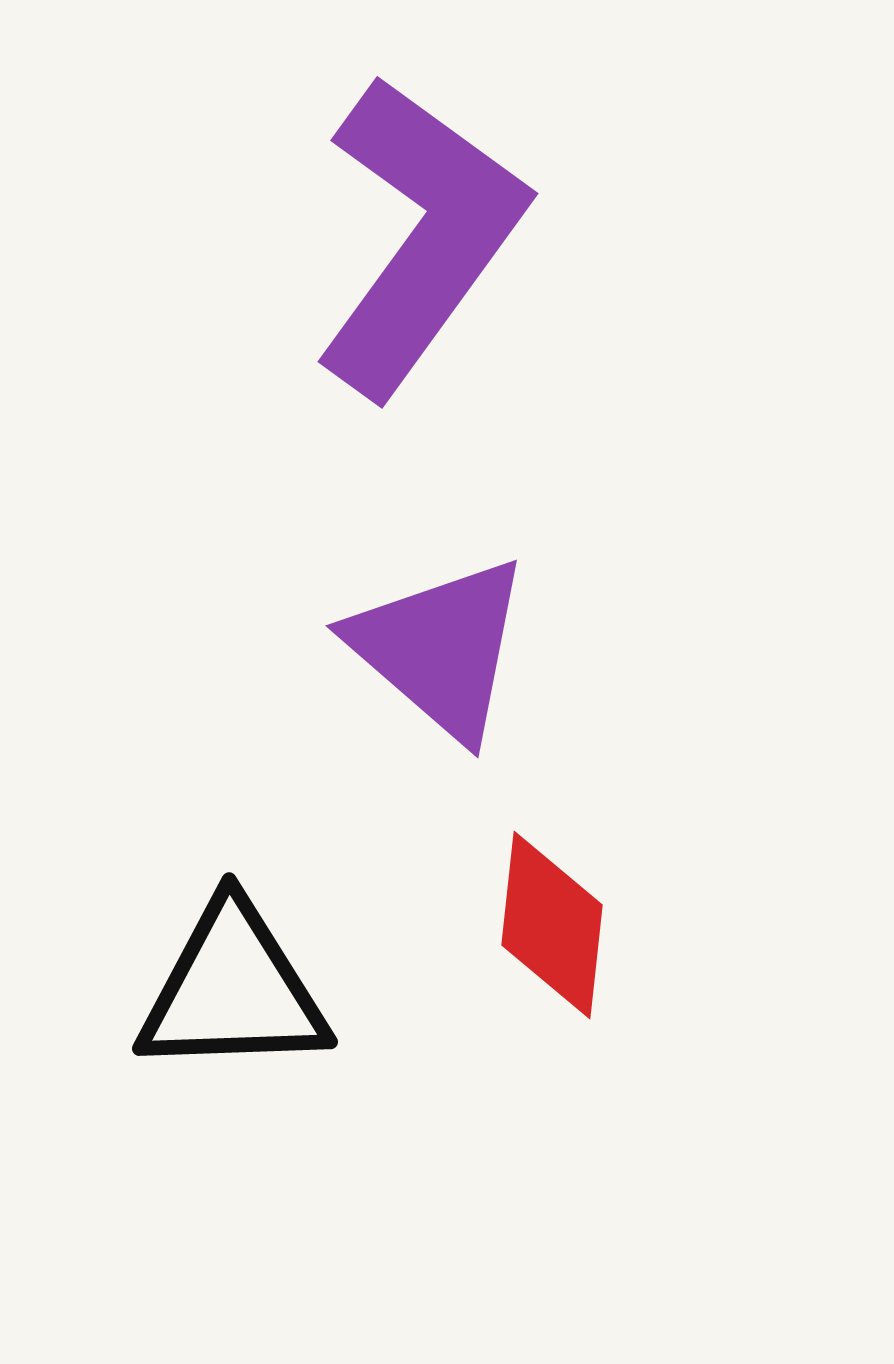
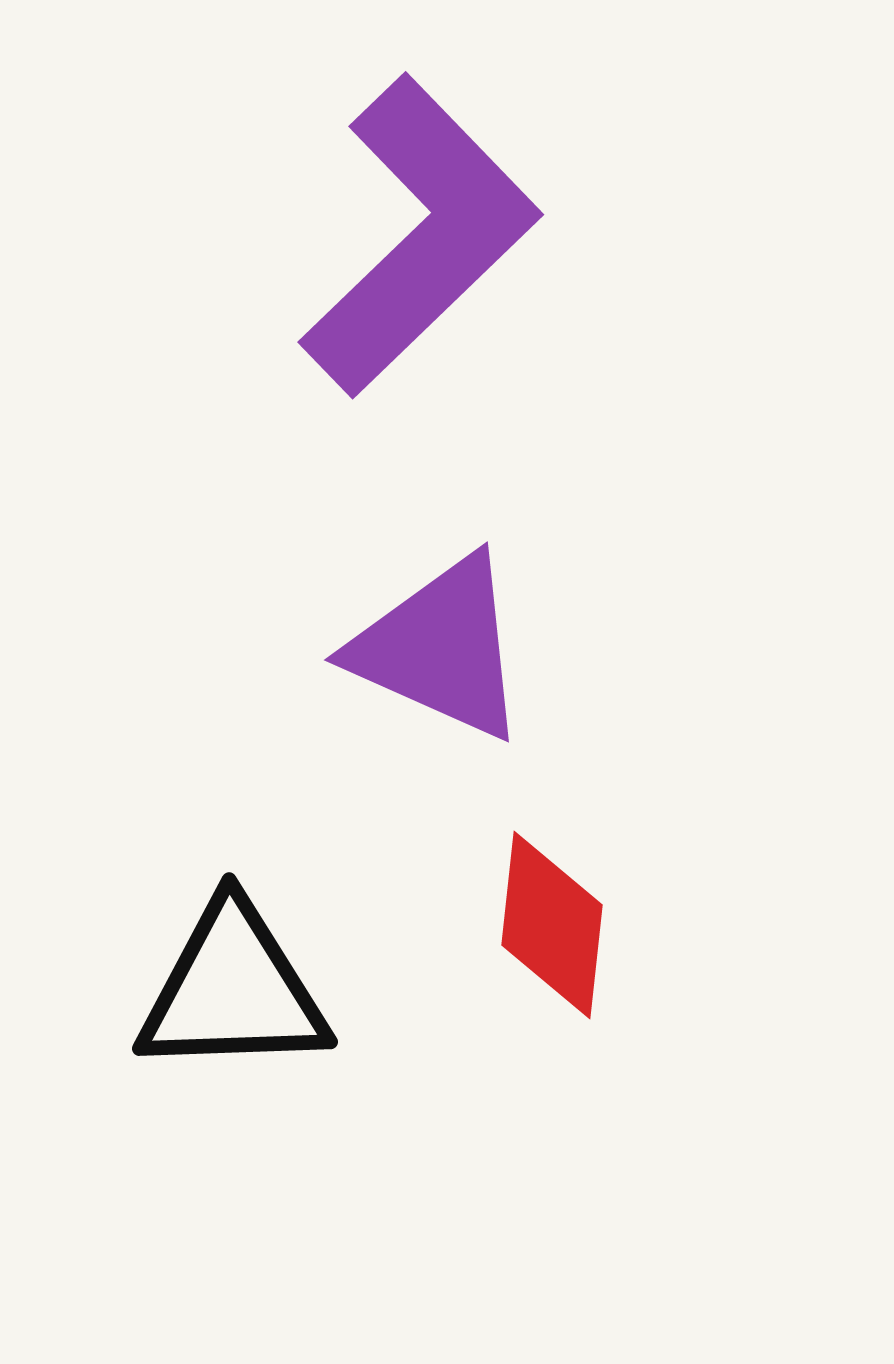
purple L-shape: rotated 10 degrees clockwise
purple triangle: rotated 17 degrees counterclockwise
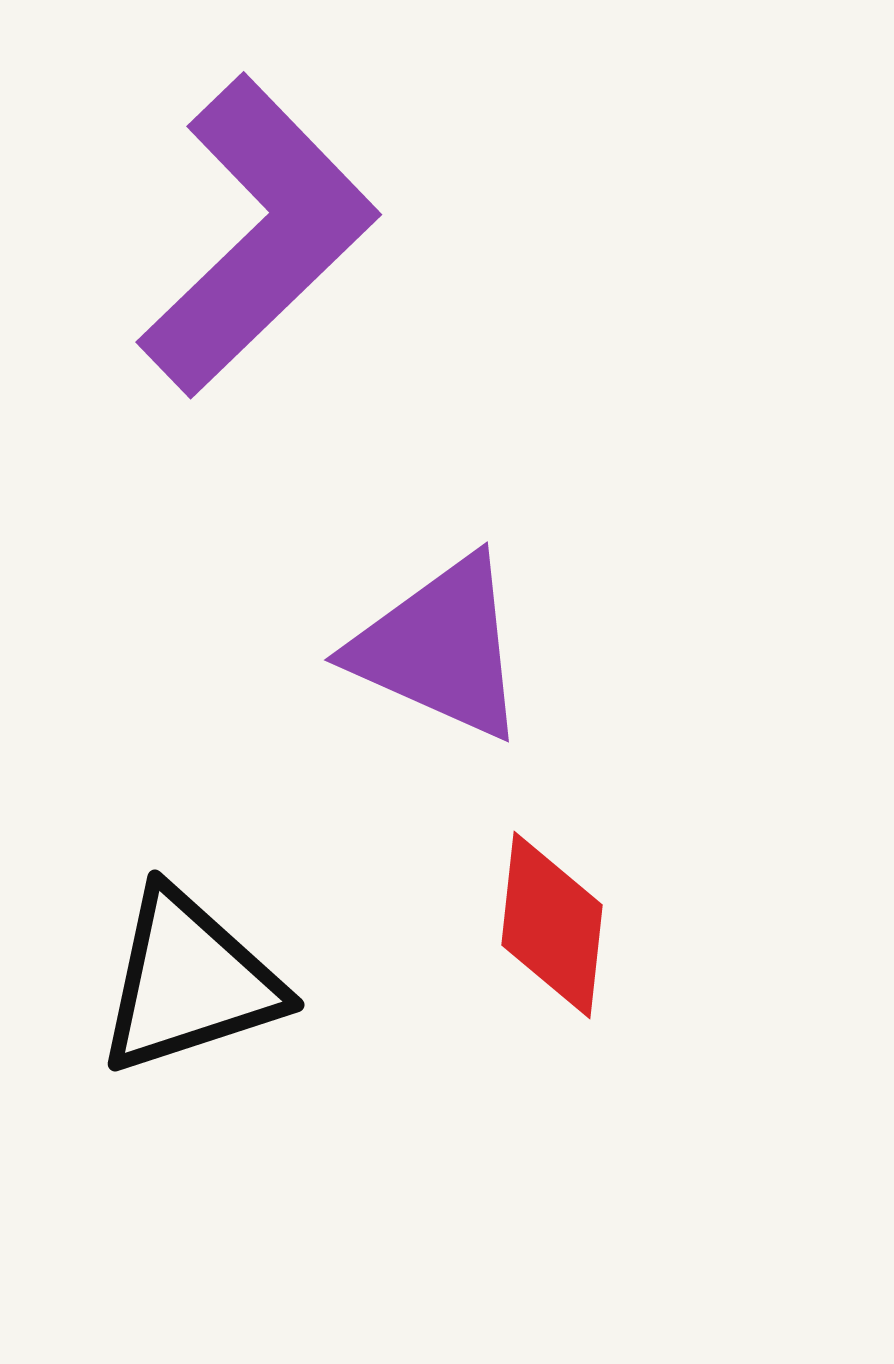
purple L-shape: moved 162 px left
black triangle: moved 44 px left, 8 px up; rotated 16 degrees counterclockwise
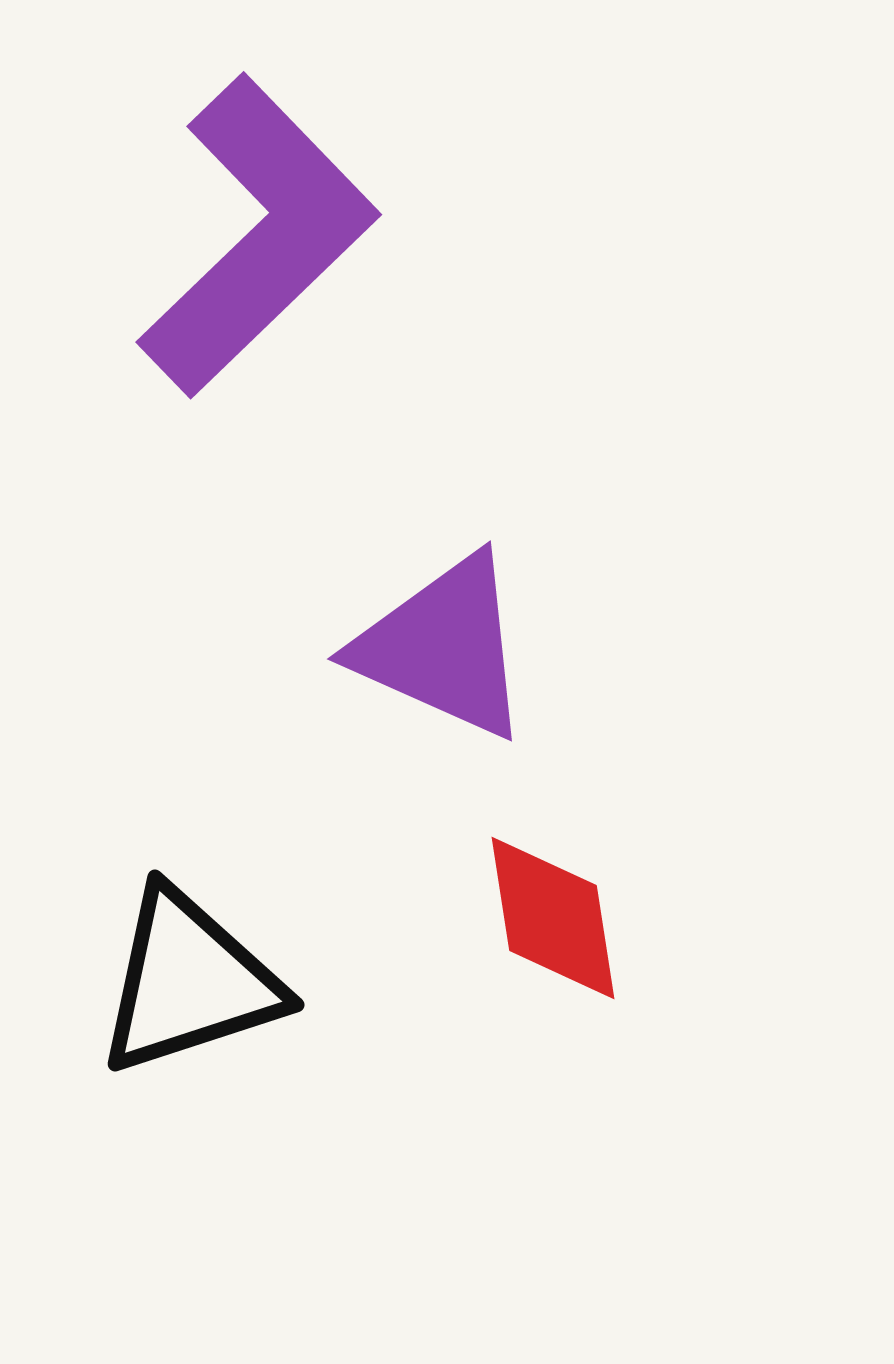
purple triangle: moved 3 px right, 1 px up
red diamond: moved 1 px right, 7 px up; rotated 15 degrees counterclockwise
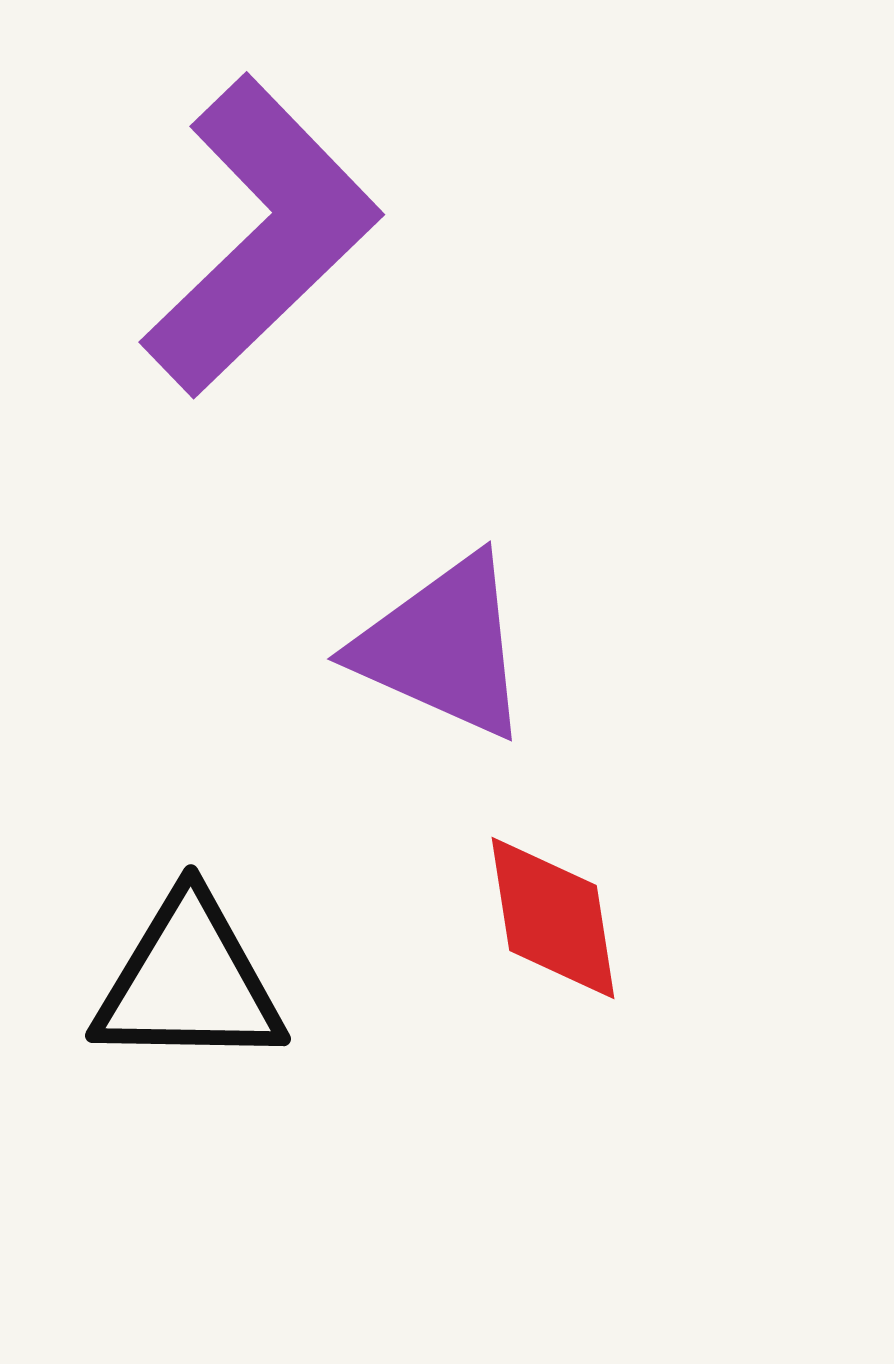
purple L-shape: moved 3 px right
black triangle: rotated 19 degrees clockwise
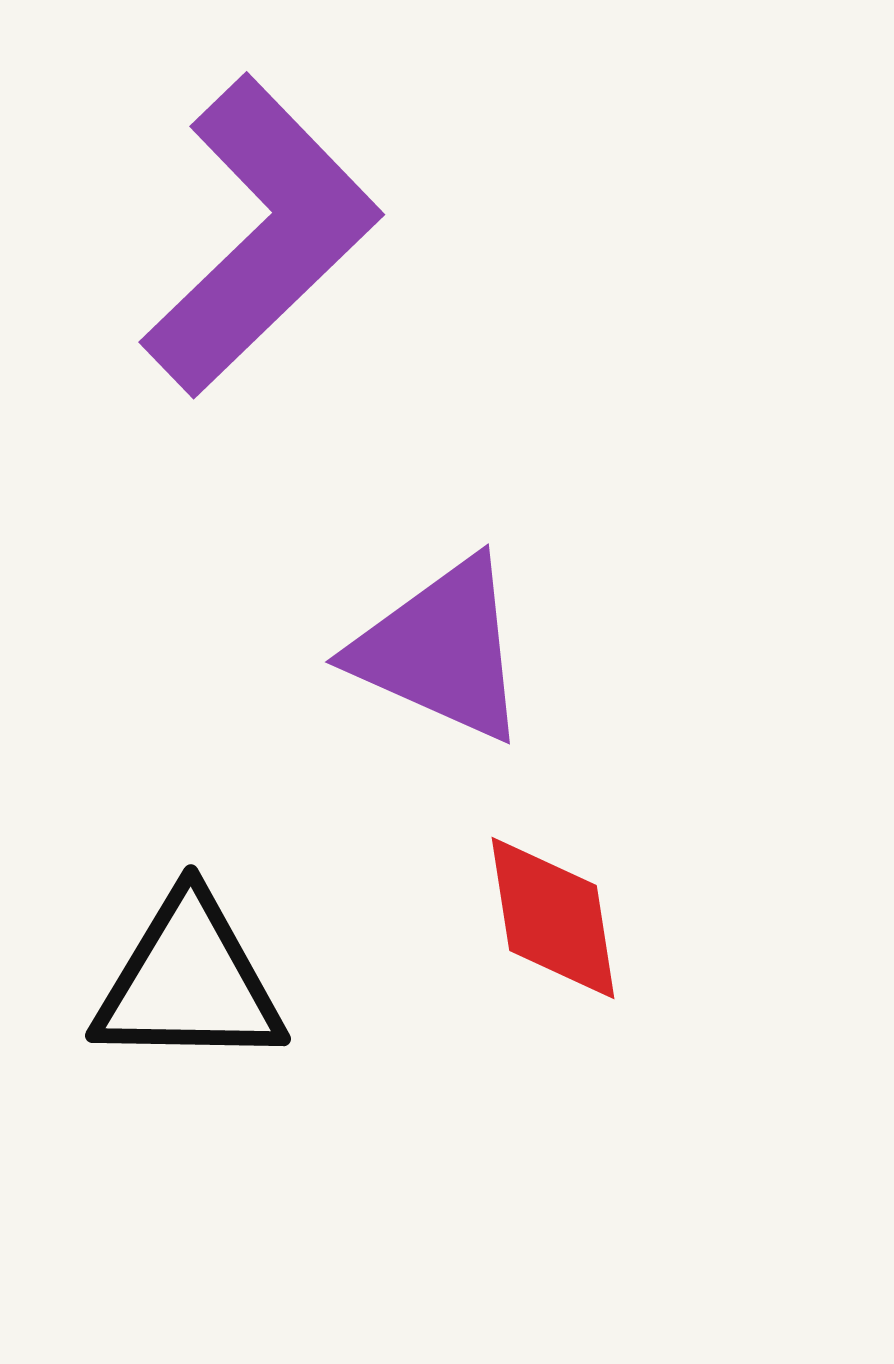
purple triangle: moved 2 px left, 3 px down
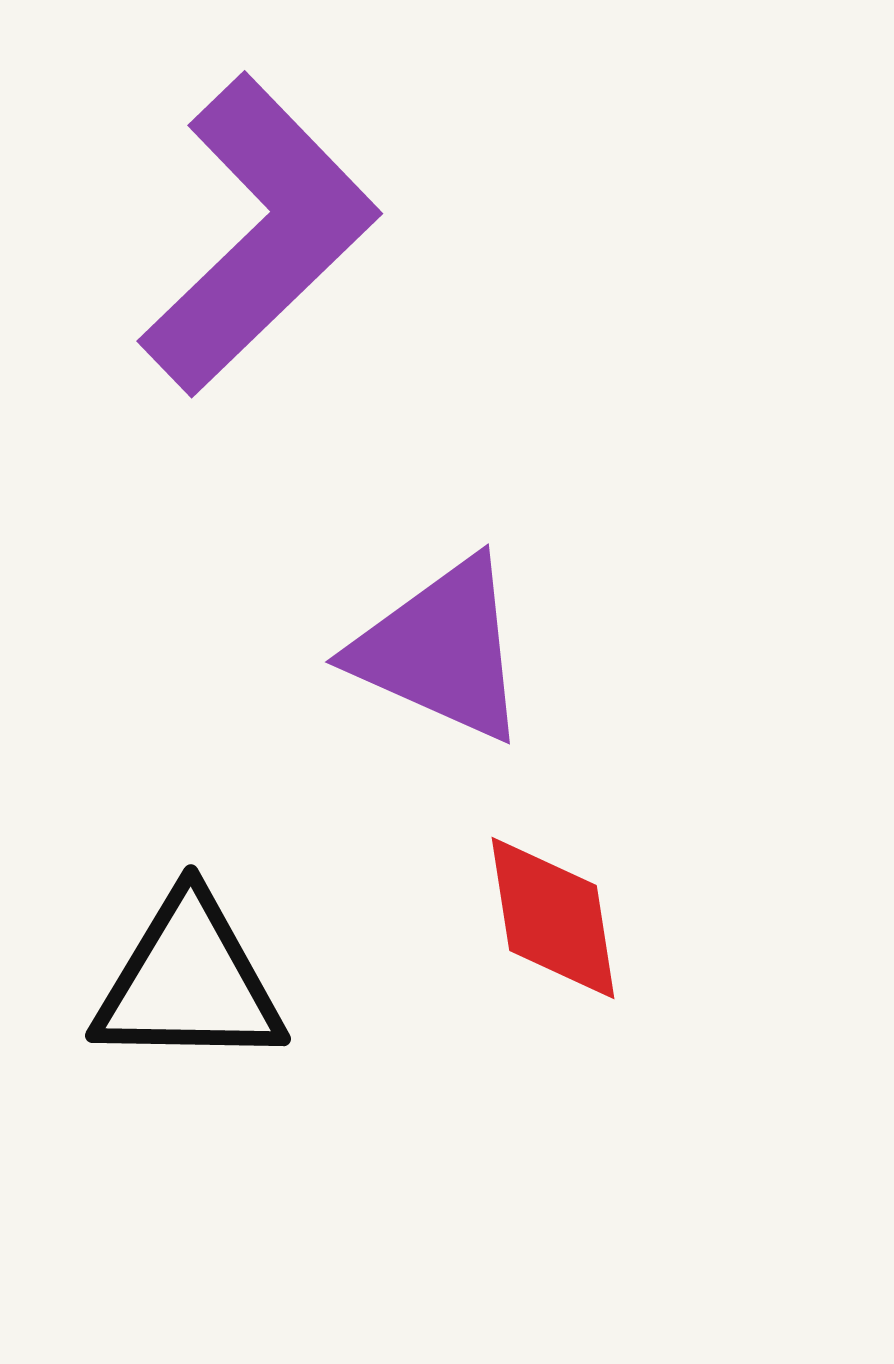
purple L-shape: moved 2 px left, 1 px up
